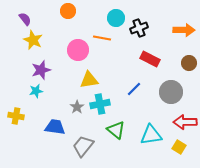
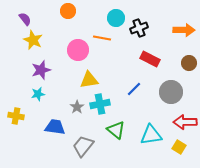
cyan star: moved 2 px right, 3 px down
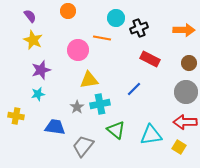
purple semicircle: moved 5 px right, 3 px up
gray circle: moved 15 px right
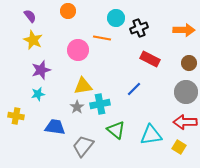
yellow triangle: moved 6 px left, 6 px down
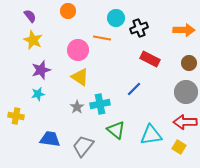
yellow triangle: moved 3 px left, 9 px up; rotated 42 degrees clockwise
blue trapezoid: moved 5 px left, 12 px down
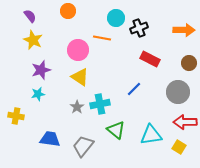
gray circle: moved 8 px left
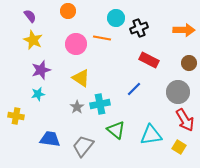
pink circle: moved 2 px left, 6 px up
red rectangle: moved 1 px left, 1 px down
yellow triangle: moved 1 px right, 1 px down
red arrow: moved 2 px up; rotated 120 degrees counterclockwise
